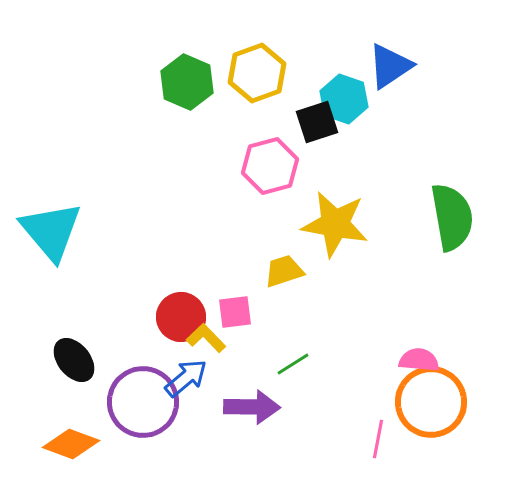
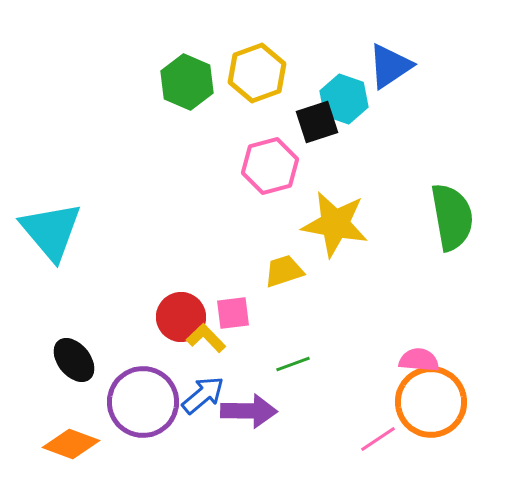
pink square: moved 2 px left, 1 px down
green line: rotated 12 degrees clockwise
blue arrow: moved 17 px right, 17 px down
purple arrow: moved 3 px left, 4 px down
pink line: rotated 45 degrees clockwise
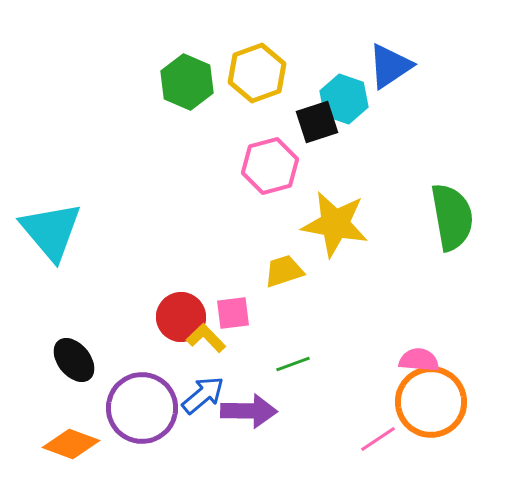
purple circle: moved 1 px left, 6 px down
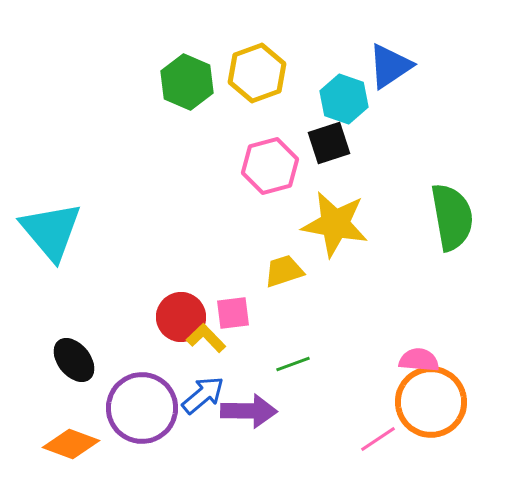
black square: moved 12 px right, 21 px down
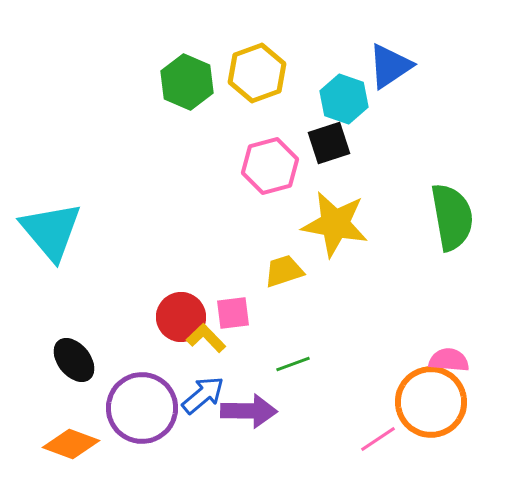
pink semicircle: moved 30 px right
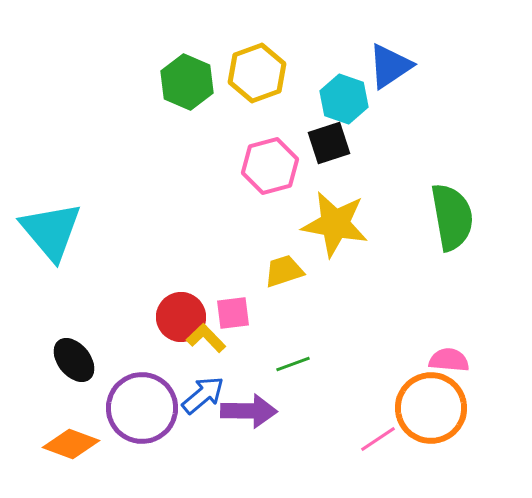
orange circle: moved 6 px down
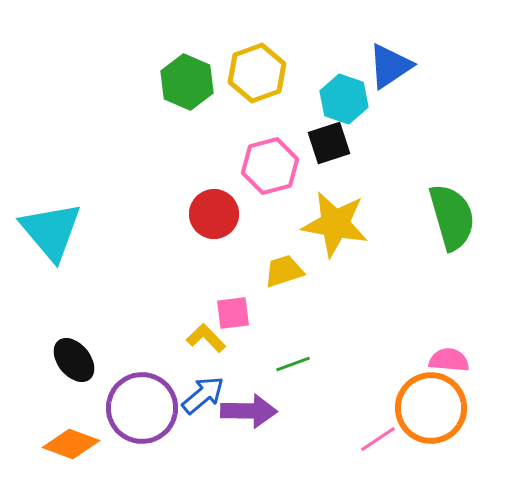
green semicircle: rotated 6 degrees counterclockwise
red circle: moved 33 px right, 103 px up
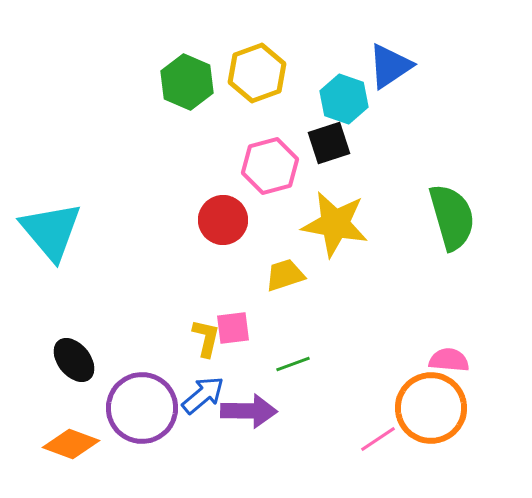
red circle: moved 9 px right, 6 px down
yellow trapezoid: moved 1 px right, 4 px down
pink square: moved 15 px down
yellow L-shape: rotated 57 degrees clockwise
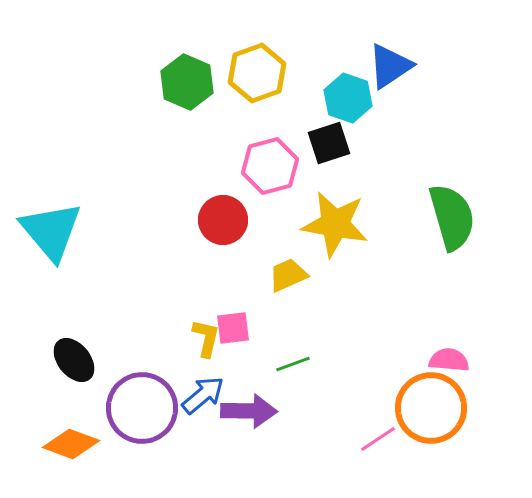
cyan hexagon: moved 4 px right, 1 px up
yellow trapezoid: moved 3 px right; rotated 6 degrees counterclockwise
